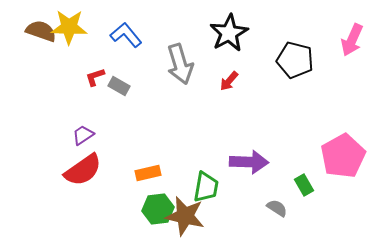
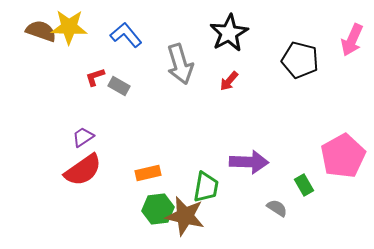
black pentagon: moved 5 px right
purple trapezoid: moved 2 px down
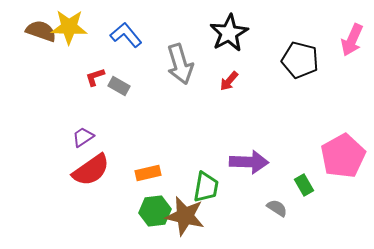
red semicircle: moved 8 px right
green hexagon: moved 3 px left, 2 px down
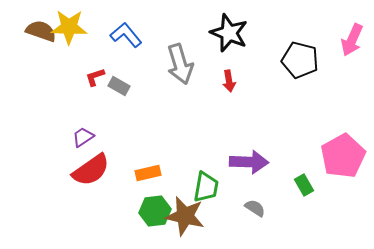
black star: rotated 21 degrees counterclockwise
red arrow: rotated 50 degrees counterclockwise
gray semicircle: moved 22 px left
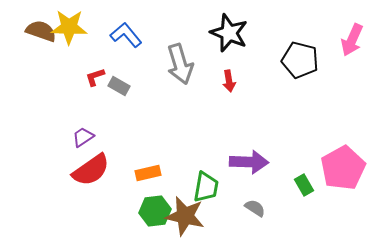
pink pentagon: moved 12 px down
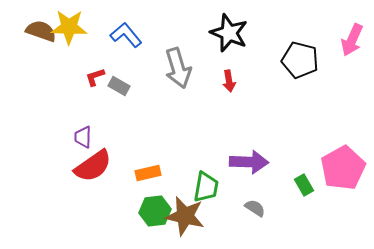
gray arrow: moved 2 px left, 4 px down
purple trapezoid: rotated 55 degrees counterclockwise
red semicircle: moved 2 px right, 4 px up
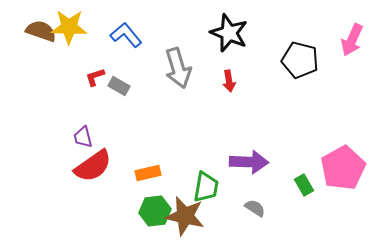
purple trapezoid: rotated 15 degrees counterclockwise
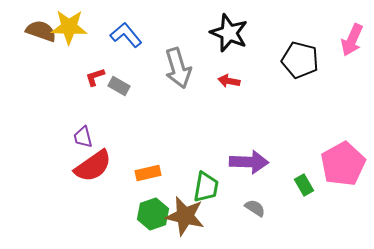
red arrow: rotated 110 degrees clockwise
pink pentagon: moved 4 px up
green hexagon: moved 2 px left, 3 px down; rotated 12 degrees counterclockwise
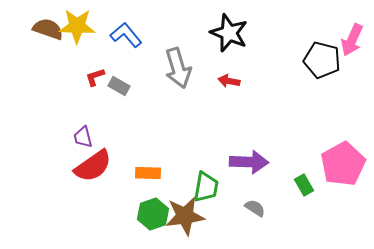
yellow star: moved 8 px right, 1 px up
brown semicircle: moved 7 px right, 2 px up
black pentagon: moved 22 px right
orange rectangle: rotated 15 degrees clockwise
brown star: rotated 21 degrees counterclockwise
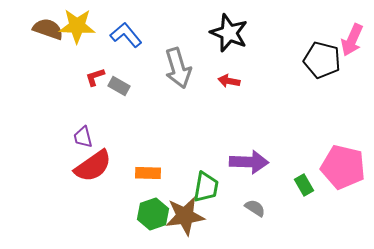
pink pentagon: moved 3 px down; rotated 30 degrees counterclockwise
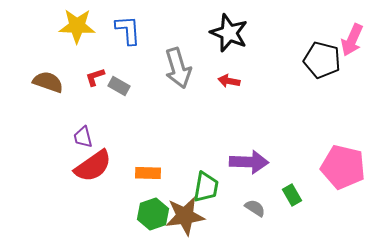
brown semicircle: moved 53 px down
blue L-shape: moved 2 px right, 5 px up; rotated 36 degrees clockwise
green rectangle: moved 12 px left, 10 px down
